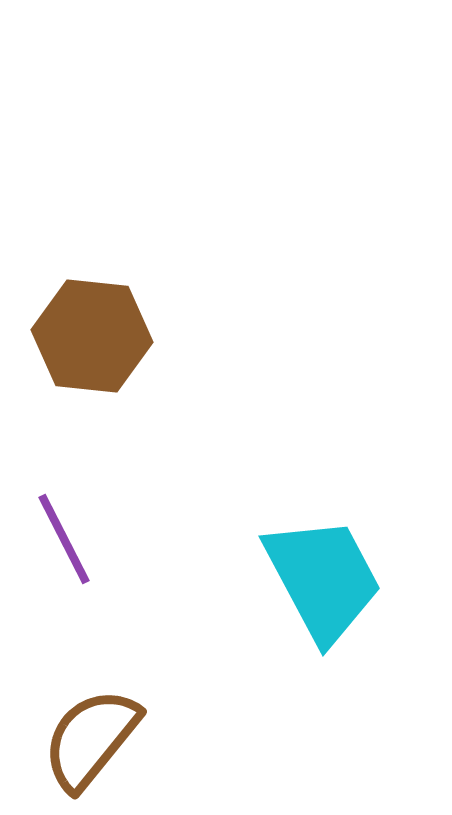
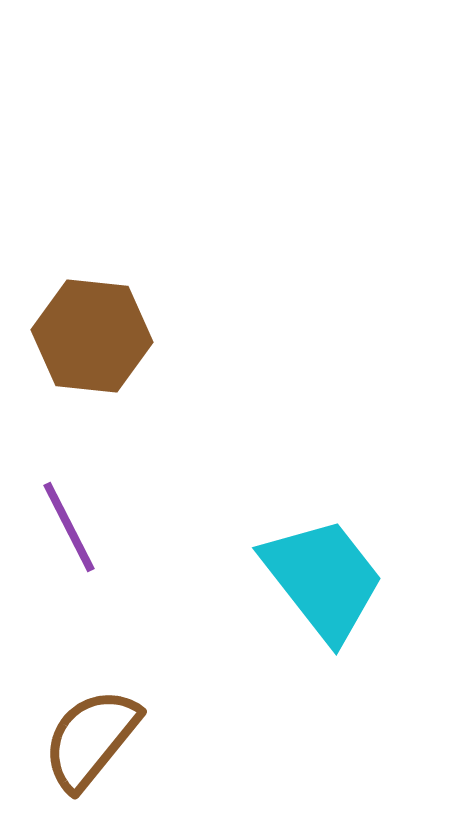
purple line: moved 5 px right, 12 px up
cyan trapezoid: rotated 10 degrees counterclockwise
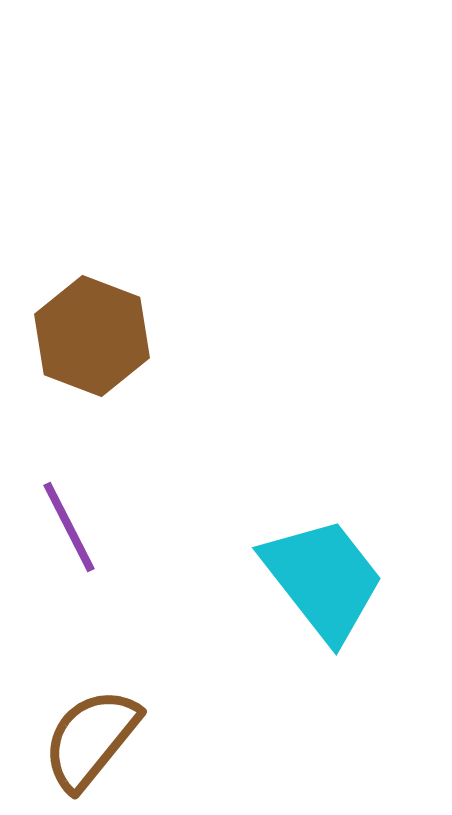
brown hexagon: rotated 15 degrees clockwise
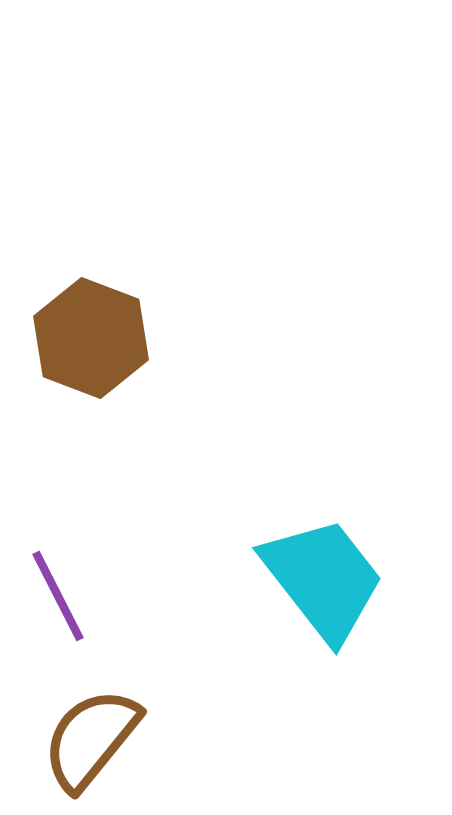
brown hexagon: moved 1 px left, 2 px down
purple line: moved 11 px left, 69 px down
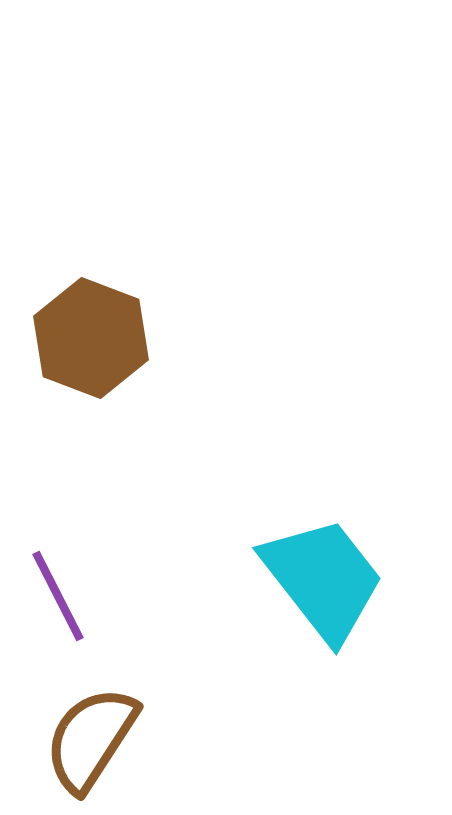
brown semicircle: rotated 6 degrees counterclockwise
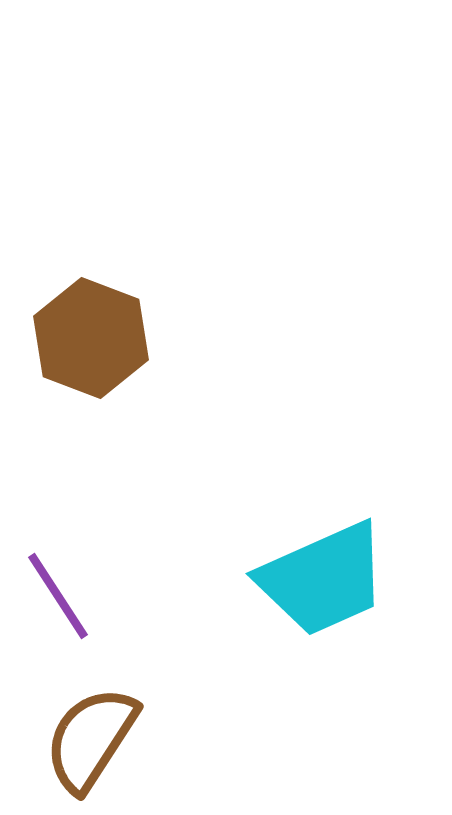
cyan trapezoid: rotated 104 degrees clockwise
purple line: rotated 6 degrees counterclockwise
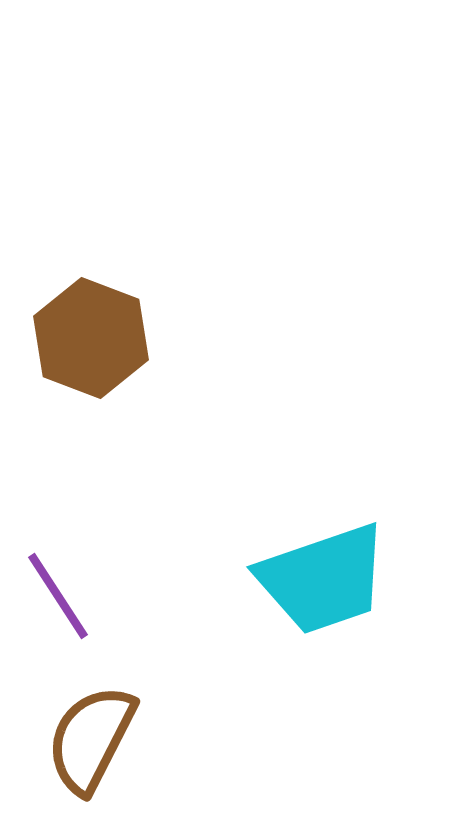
cyan trapezoid: rotated 5 degrees clockwise
brown semicircle: rotated 6 degrees counterclockwise
